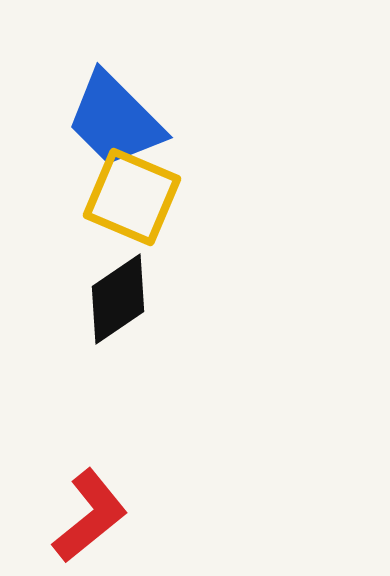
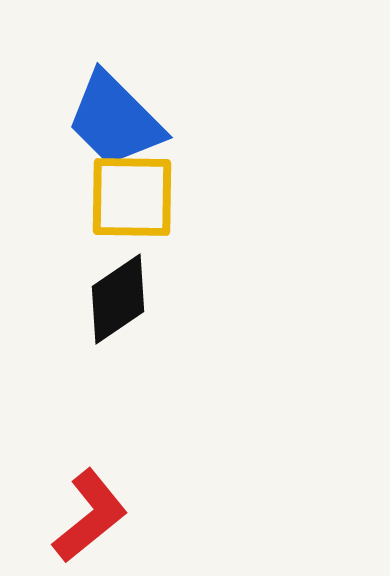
yellow square: rotated 22 degrees counterclockwise
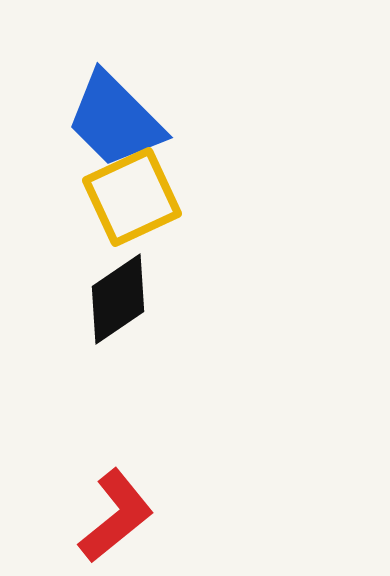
yellow square: rotated 26 degrees counterclockwise
red L-shape: moved 26 px right
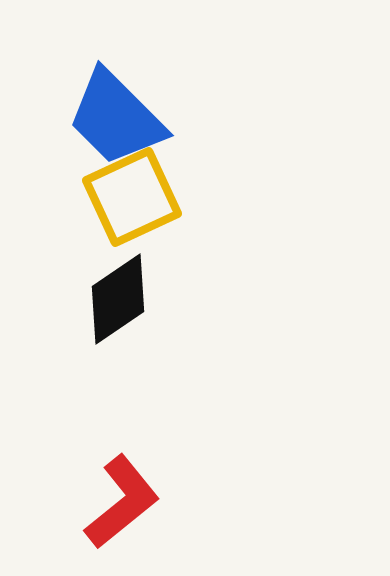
blue trapezoid: moved 1 px right, 2 px up
red L-shape: moved 6 px right, 14 px up
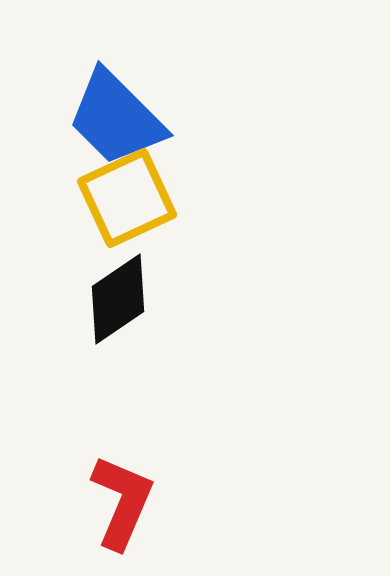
yellow square: moved 5 px left, 1 px down
red L-shape: rotated 28 degrees counterclockwise
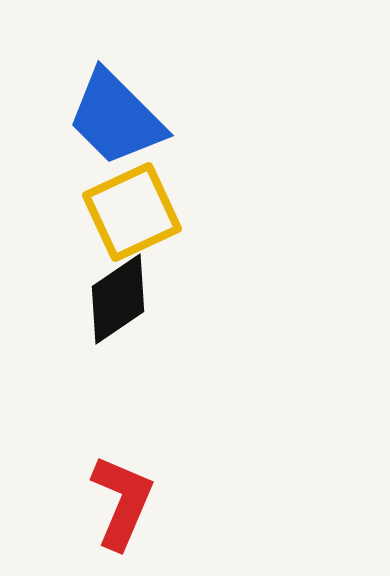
yellow square: moved 5 px right, 14 px down
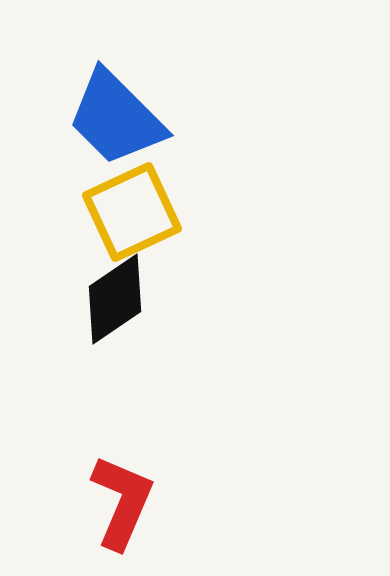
black diamond: moved 3 px left
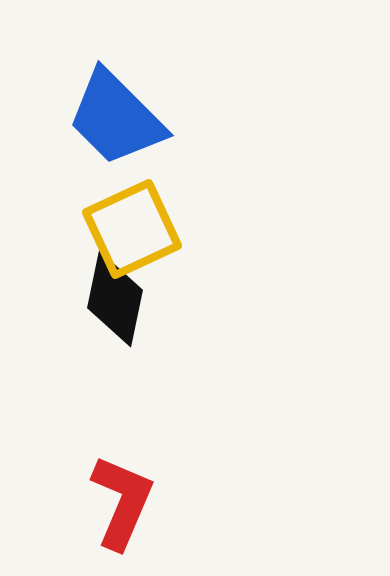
yellow square: moved 17 px down
black diamond: rotated 44 degrees counterclockwise
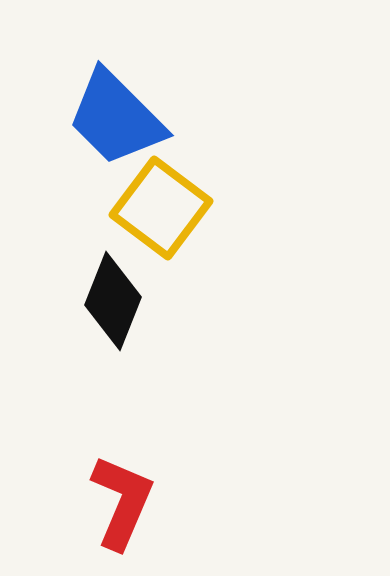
yellow square: moved 29 px right, 21 px up; rotated 28 degrees counterclockwise
black diamond: moved 2 px left, 2 px down; rotated 10 degrees clockwise
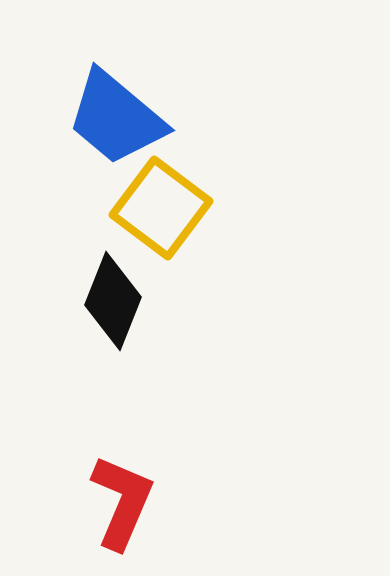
blue trapezoid: rotated 5 degrees counterclockwise
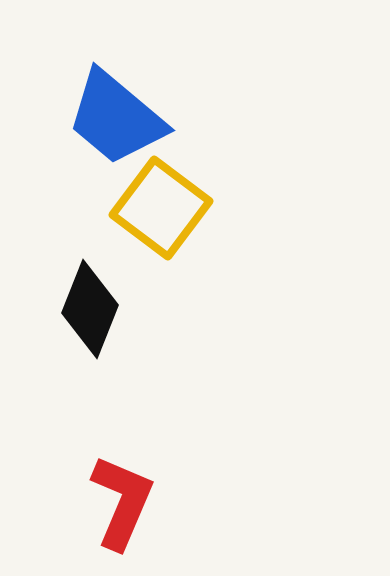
black diamond: moved 23 px left, 8 px down
